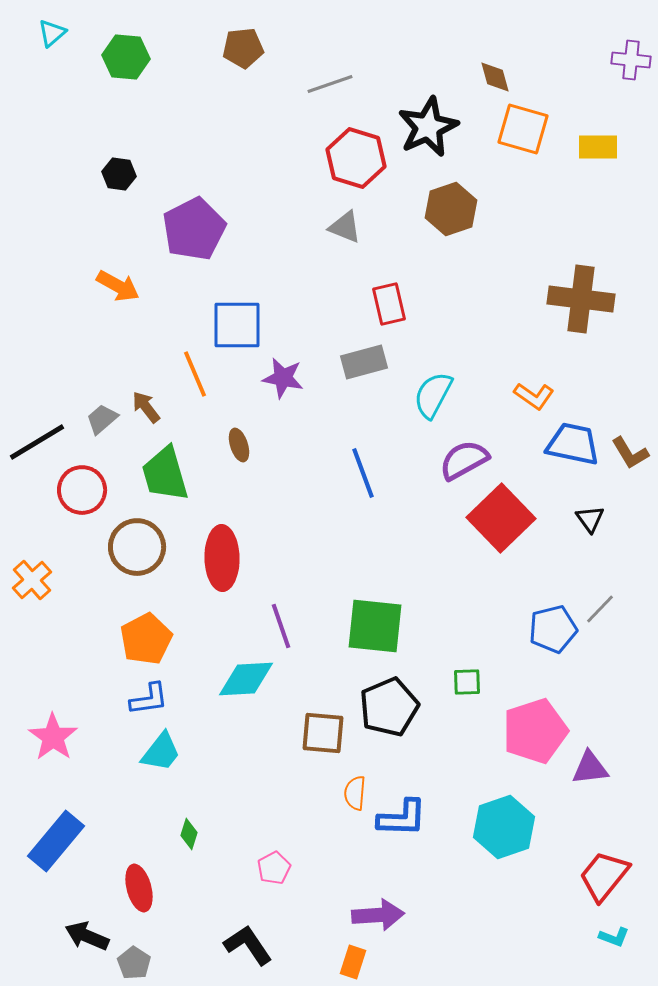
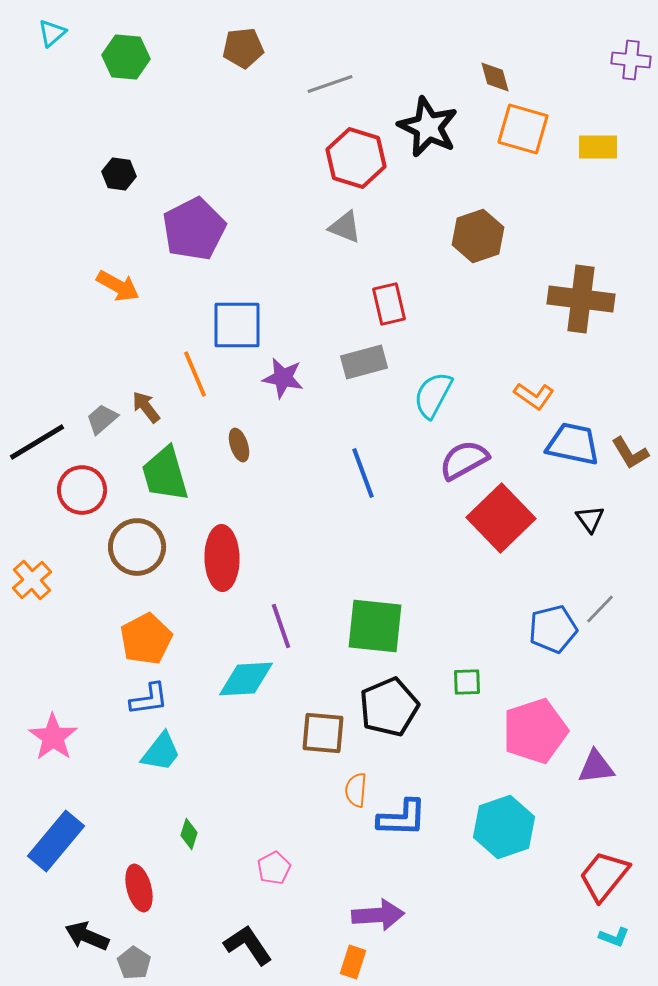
black star at (428, 127): rotated 22 degrees counterclockwise
brown hexagon at (451, 209): moved 27 px right, 27 px down
purple triangle at (590, 768): moved 6 px right, 1 px up
orange semicircle at (355, 793): moved 1 px right, 3 px up
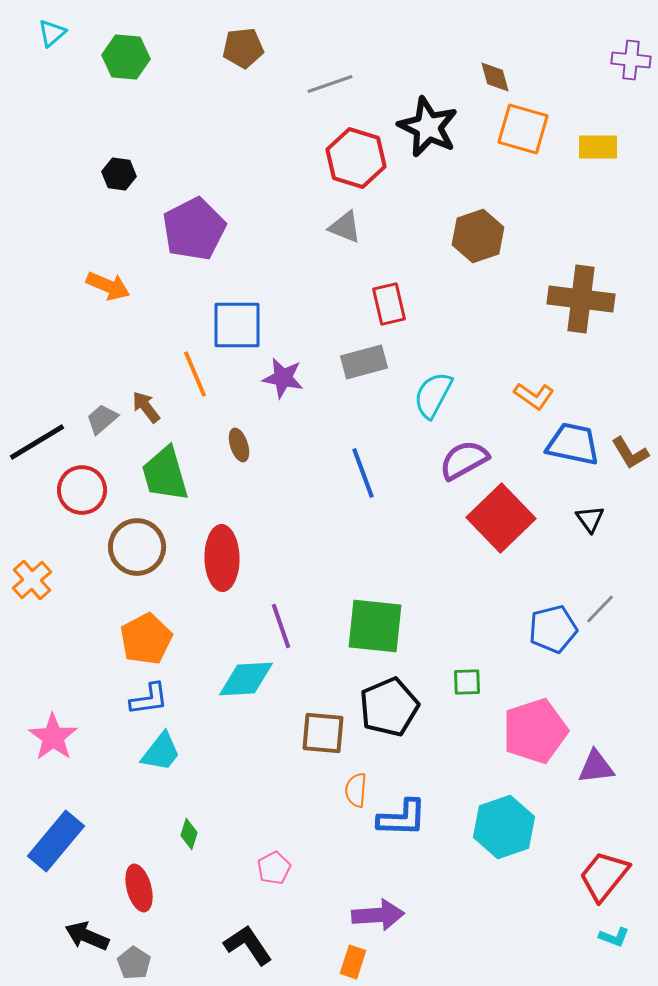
orange arrow at (118, 286): moved 10 px left; rotated 6 degrees counterclockwise
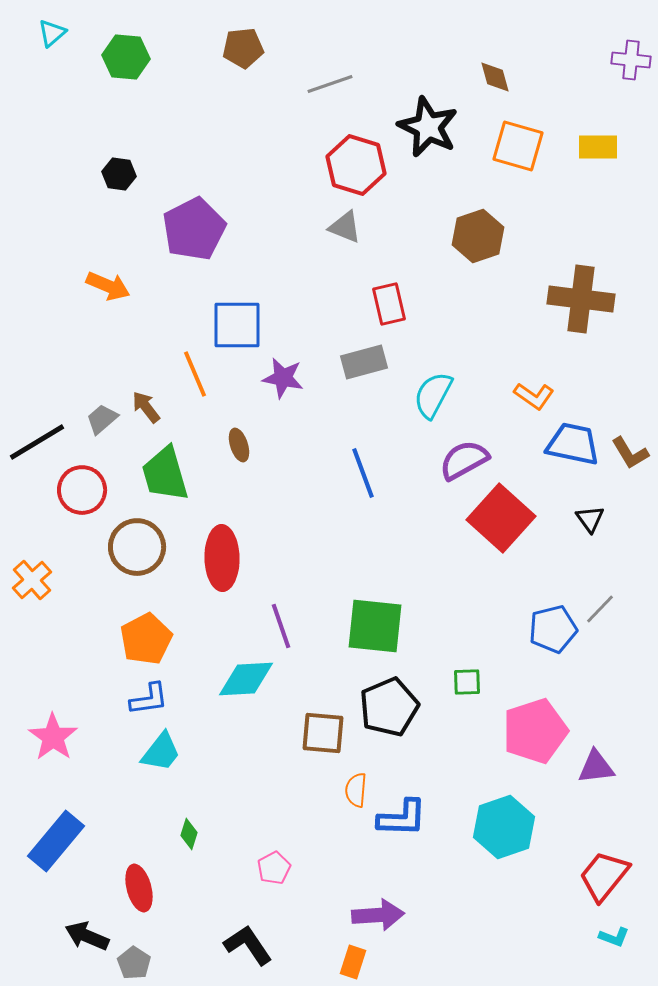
orange square at (523, 129): moved 5 px left, 17 px down
red hexagon at (356, 158): moved 7 px down
red square at (501, 518): rotated 4 degrees counterclockwise
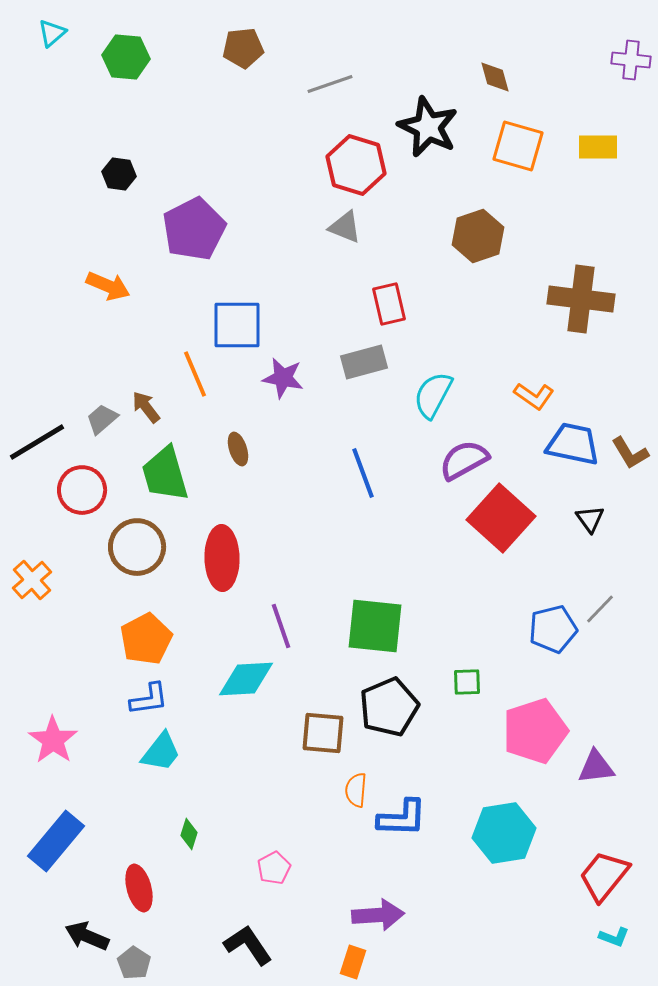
brown ellipse at (239, 445): moved 1 px left, 4 px down
pink star at (53, 737): moved 3 px down
cyan hexagon at (504, 827): moved 6 px down; rotated 10 degrees clockwise
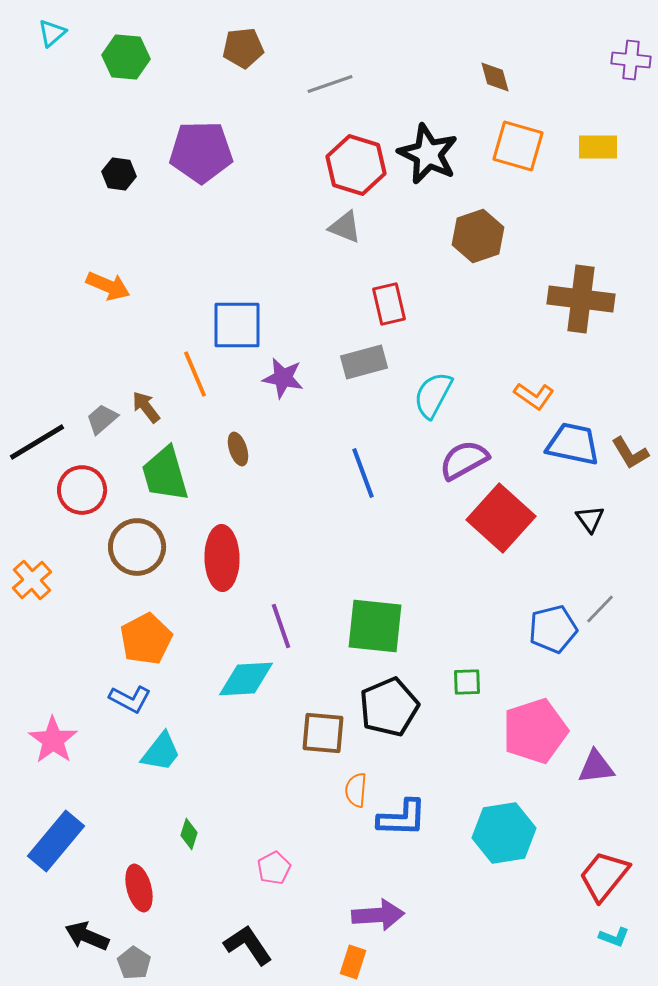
black star at (428, 127): moved 27 px down
purple pentagon at (194, 229): moved 7 px right, 77 px up; rotated 26 degrees clockwise
blue L-shape at (149, 699): moved 19 px left; rotated 36 degrees clockwise
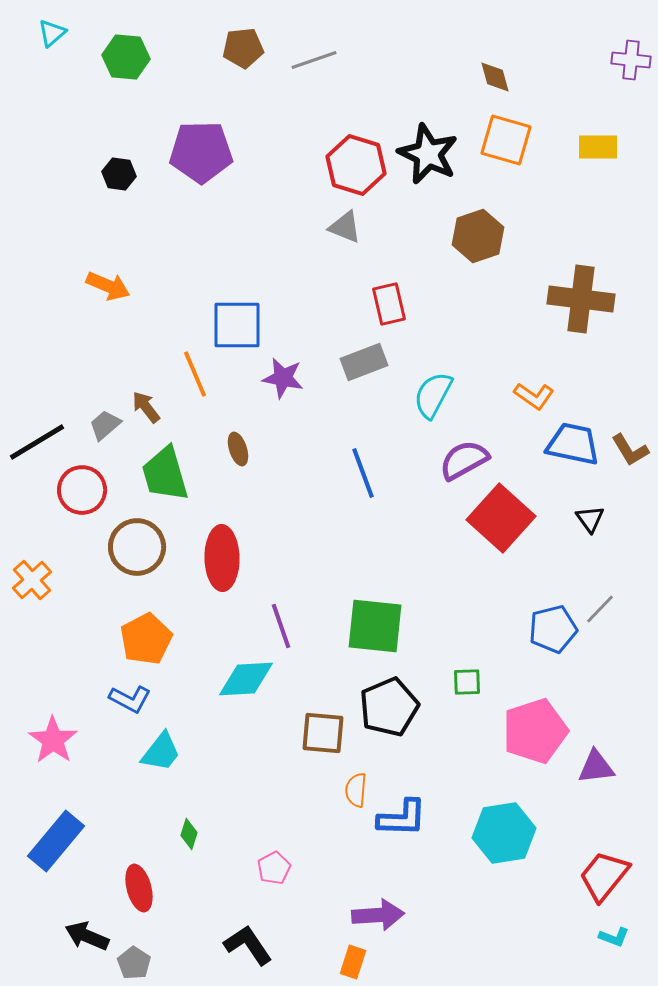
gray line at (330, 84): moved 16 px left, 24 px up
orange square at (518, 146): moved 12 px left, 6 px up
gray rectangle at (364, 362): rotated 6 degrees counterclockwise
gray trapezoid at (102, 419): moved 3 px right, 6 px down
brown L-shape at (630, 453): moved 3 px up
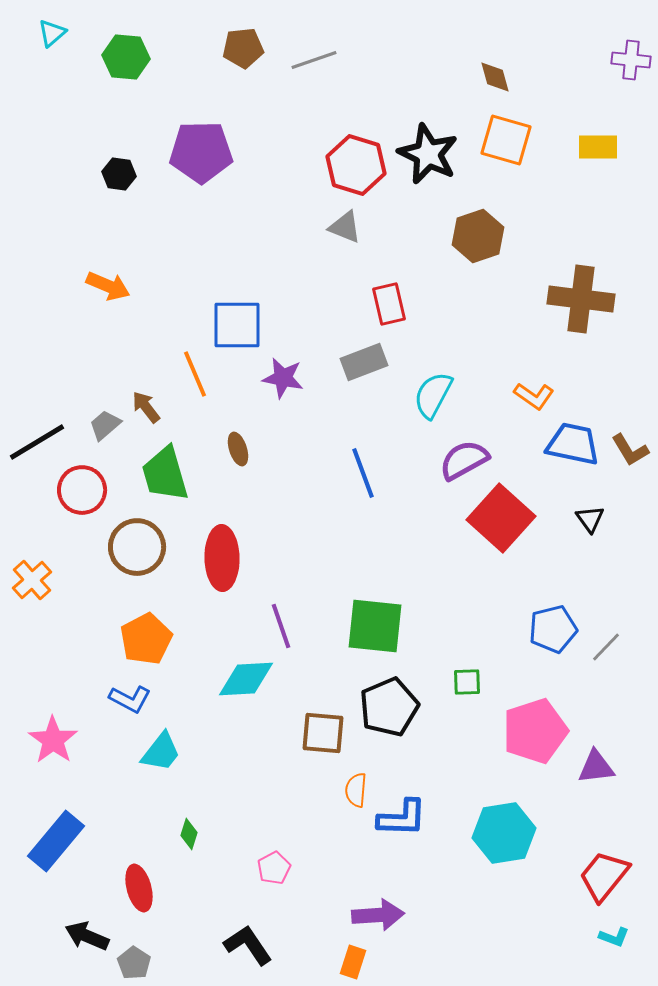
gray line at (600, 609): moved 6 px right, 38 px down
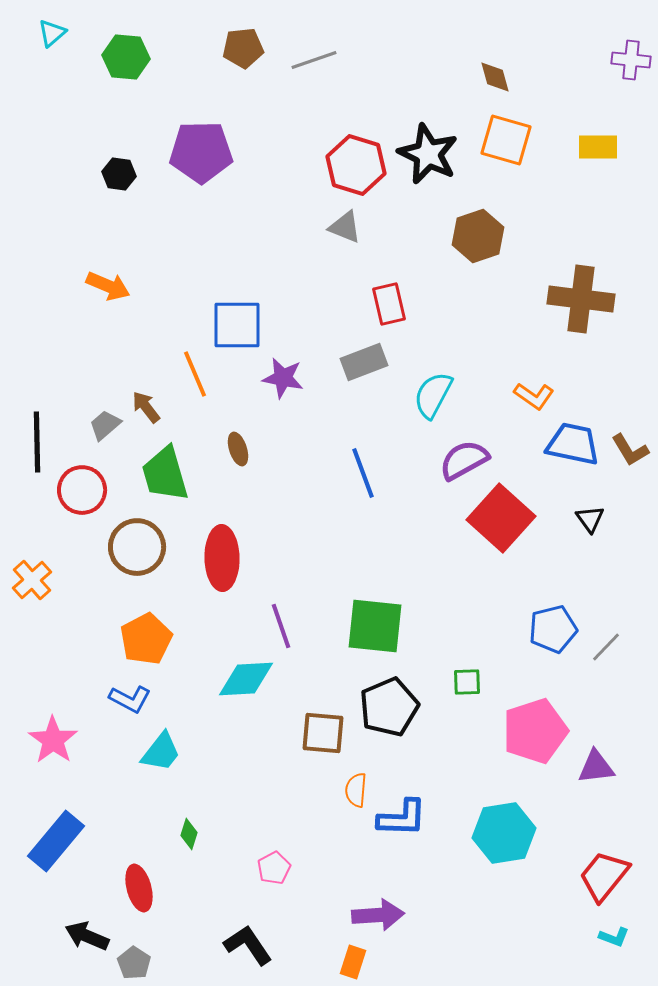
black line at (37, 442): rotated 60 degrees counterclockwise
